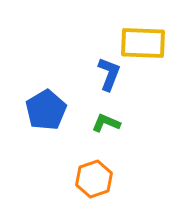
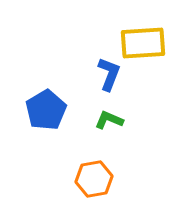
yellow rectangle: rotated 6 degrees counterclockwise
green L-shape: moved 3 px right, 3 px up
orange hexagon: rotated 9 degrees clockwise
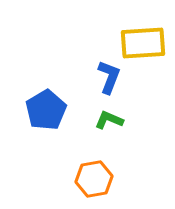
blue L-shape: moved 3 px down
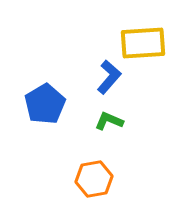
blue L-shape: rotated 20 degrees clockwise
blue pentagon: moved 1 px left, 6 px up
green L-shape: moved 1 px down
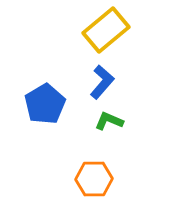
yellow rectangle: moved 37 px left, 13 px up; rotated 36 degrees counterclockwise
blue L-shape: moved 7 px left, 5 px down
orange hexagon: rotated 9 degrees clockwise
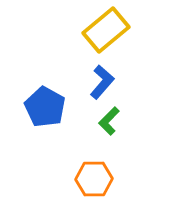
blue pentagon: moved 3 px down; rotated 12 degrees counterclockwise
green L-shape: rotated 68 degrees counterclockwise
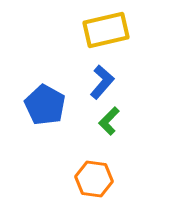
yellow rectangle: rotated 27 degrees clockwise
blue pentagon: moved 2 px up
orange hexagon: rotated 9 degrees clockwise
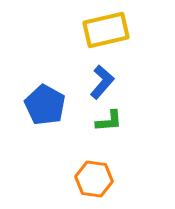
green L-shape: rotated 140 degrees counterclockwise
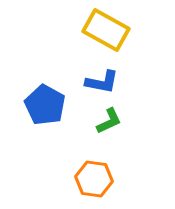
yellow rectangle: rotated 42 degrees clockwise
blue L-shape: rotated 60 degrees clockwise
green L-shape: rotated 20 degrees counterclockwise
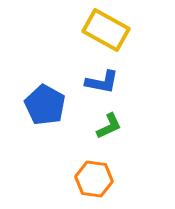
green L-shape: moved 5 px down
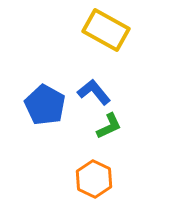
blue L-shape: moved 8 px left, 10 px down; rotated 140 degrees counterclockwise
orange hexagon: rotated 18 degrees clockwise
